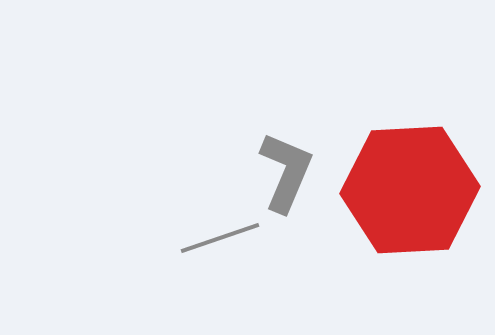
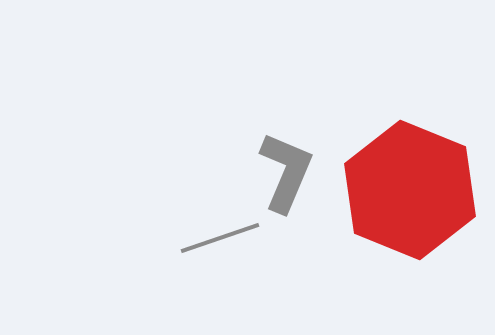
red hexagon: rotated 25 degrees clockwise
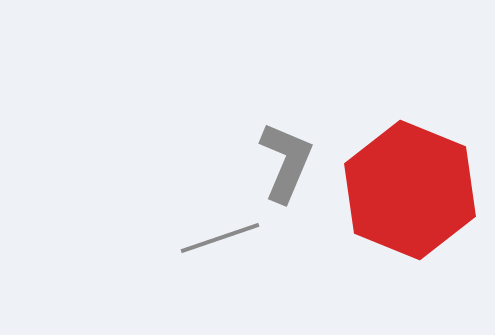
gray L-shape: moved 10 px up
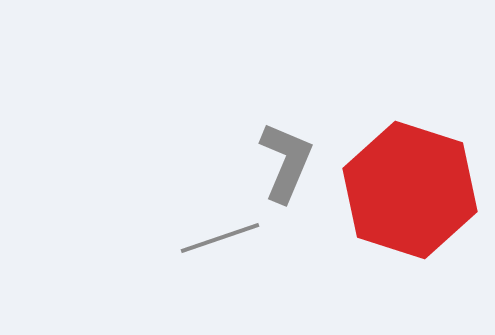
red hexagon: rotated 4 degrees counterclockwise
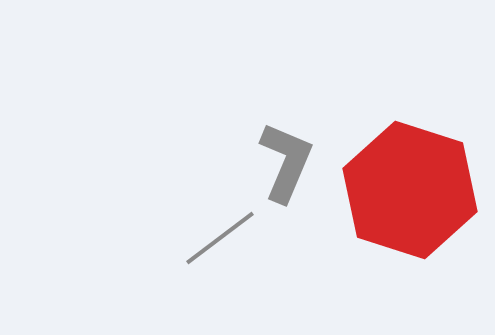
gray line: rotated 18 degrees counterclockwise
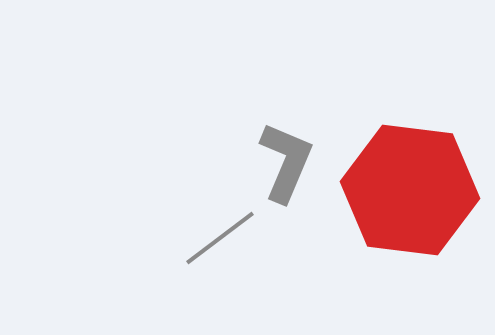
red hexagon: rotated 11 degrees counterclockwise
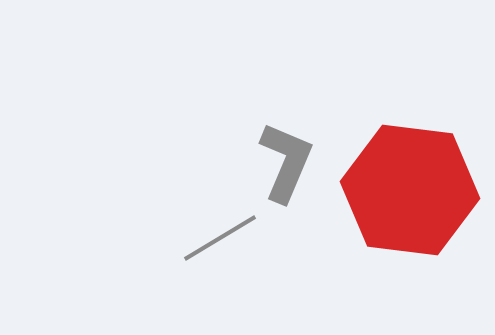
gray line: rotated 6 degrees clockwise
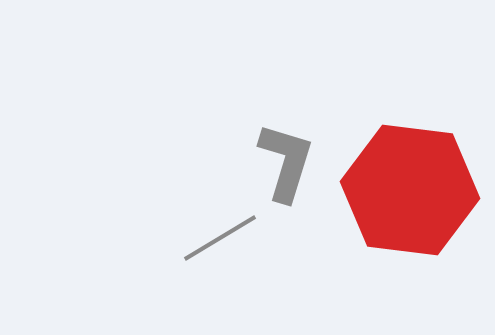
gray L-shape: rotated 6 degrees counterclockwise
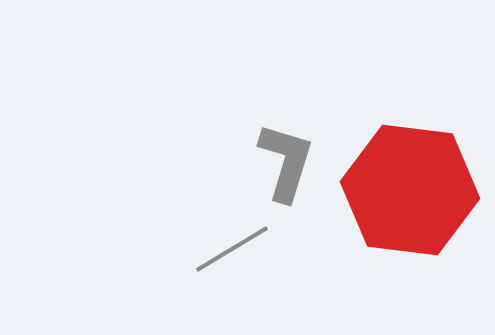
gray line: moved 12 px right, 11 px down
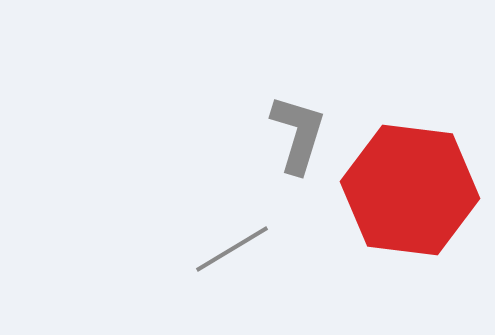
gray L-shape: moved 12 px right, 28 px up
